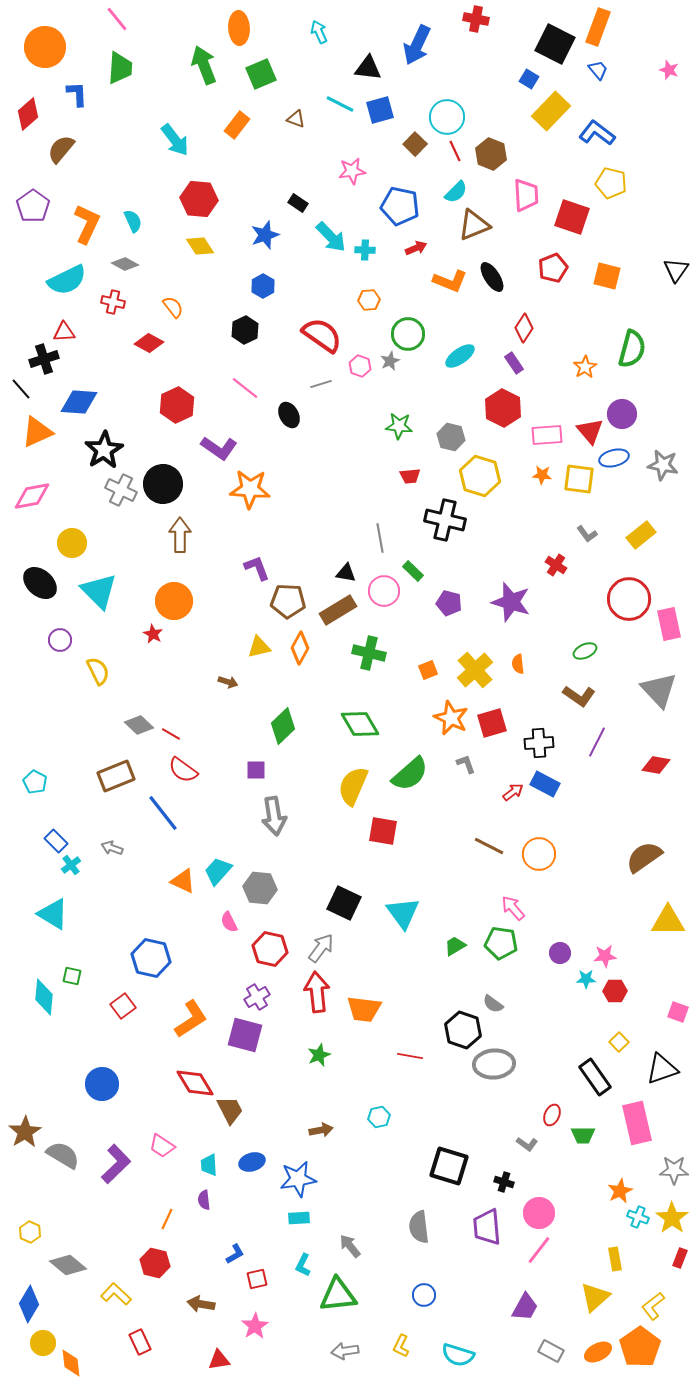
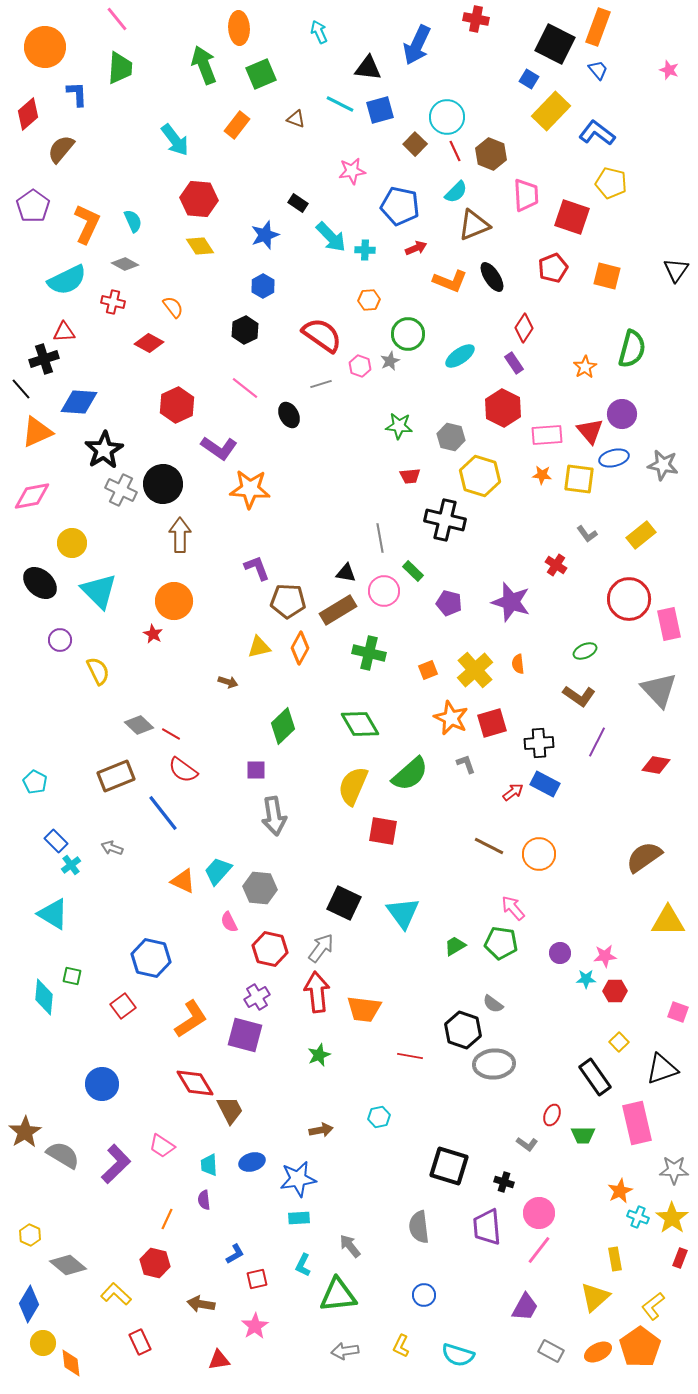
yellow hexagon at (30, 1232): moved 3 px down
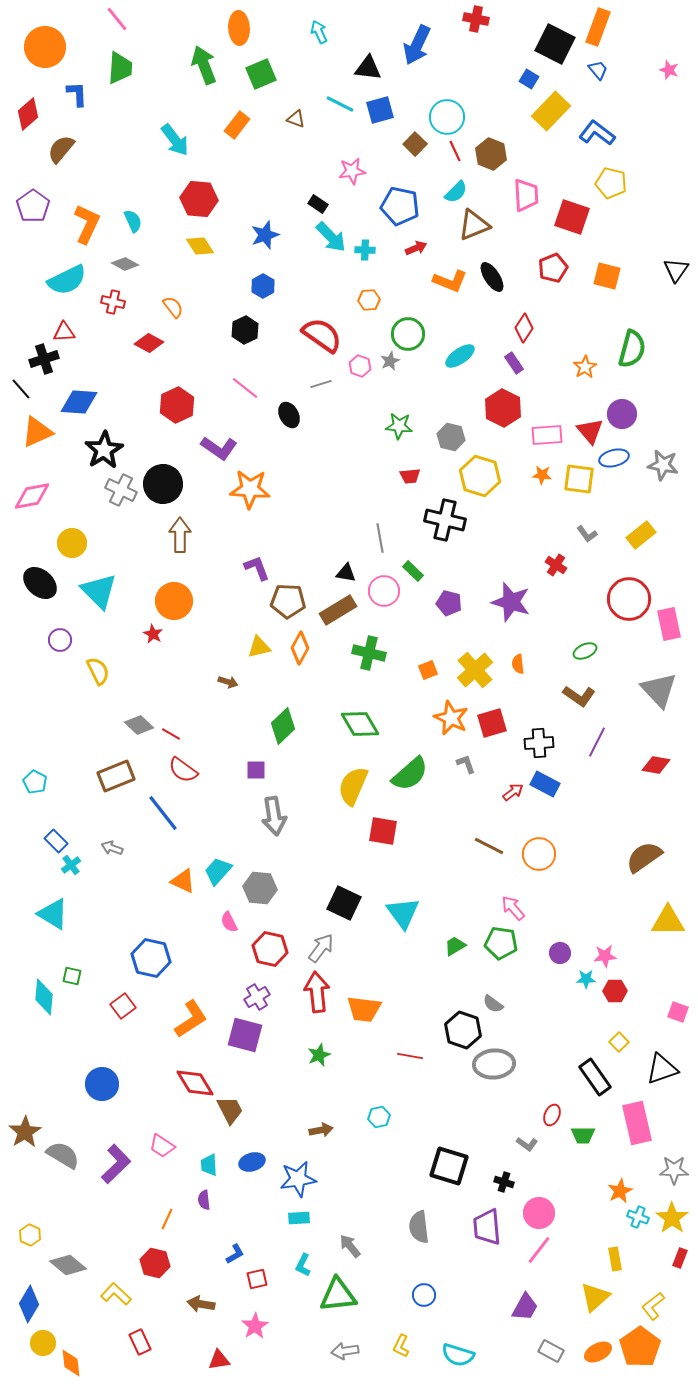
black rectangle at (298, 203): moved 20 px right, 1 px down
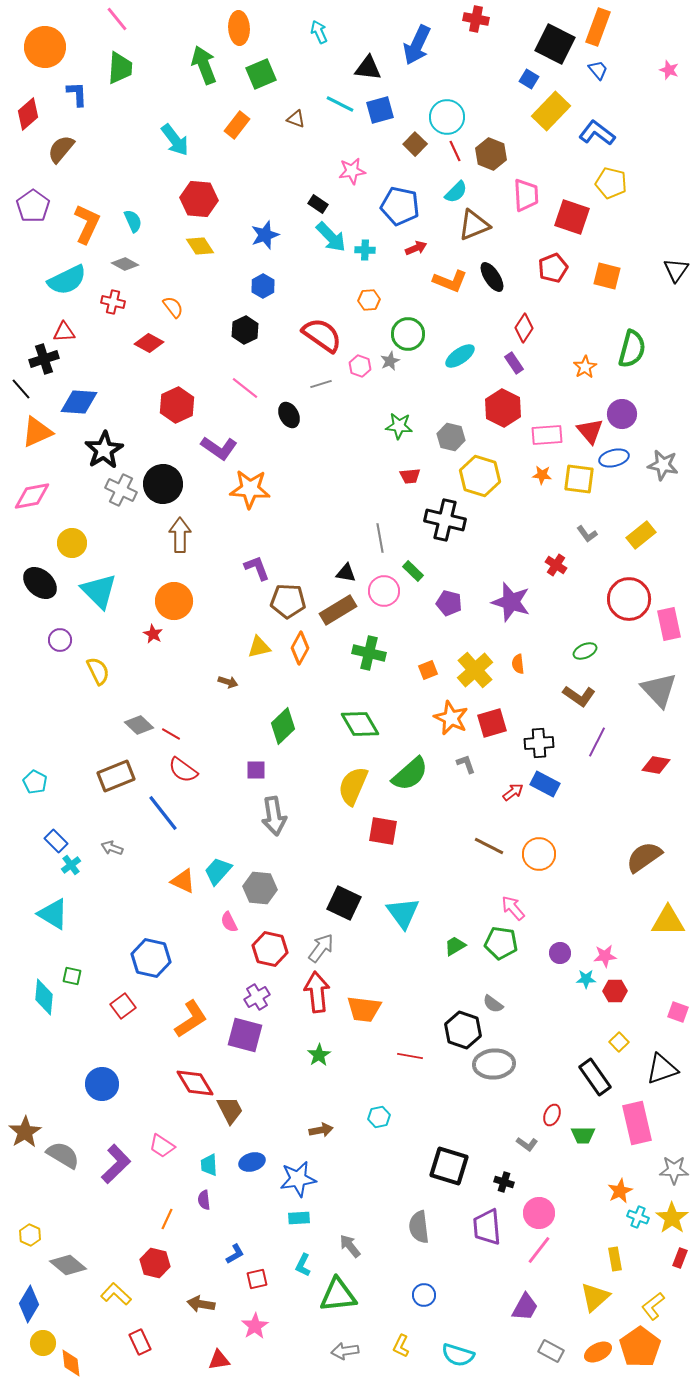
green star at (319, 1055): rotated 10 degrees counterclockwise
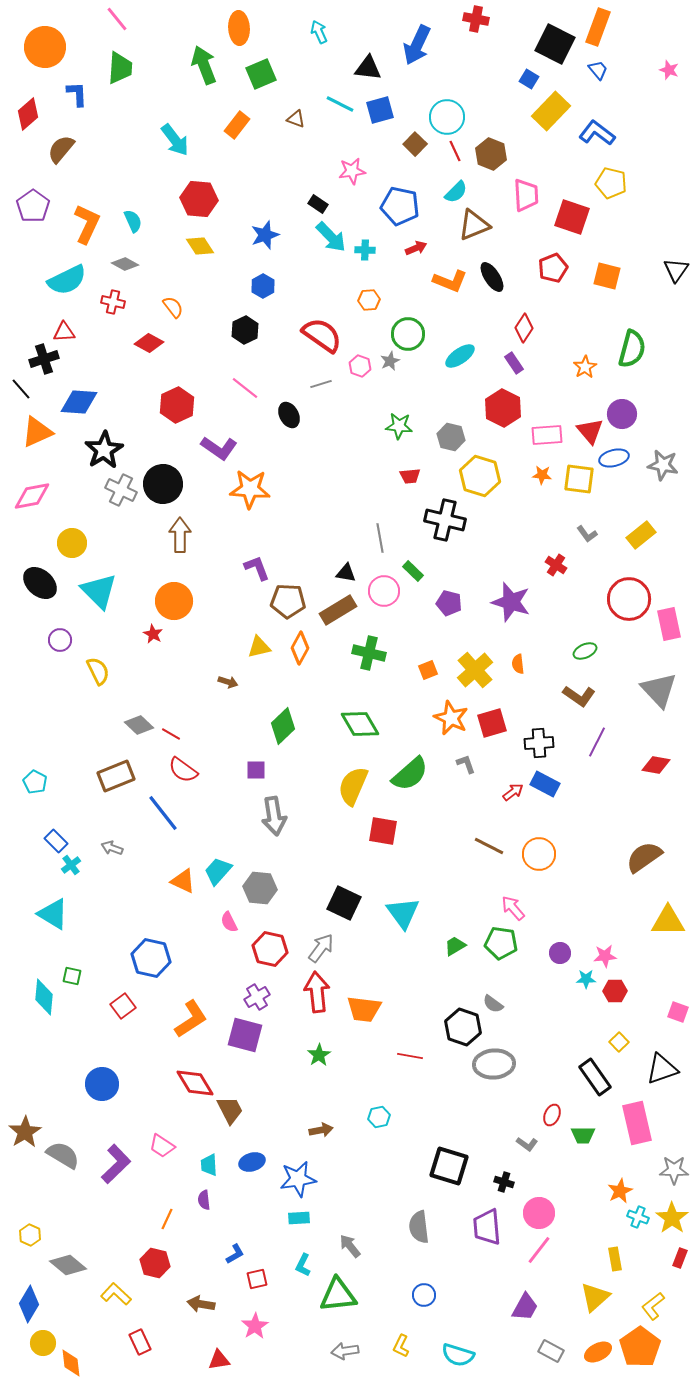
black hexagon at (463, 1030): moved 3 px up
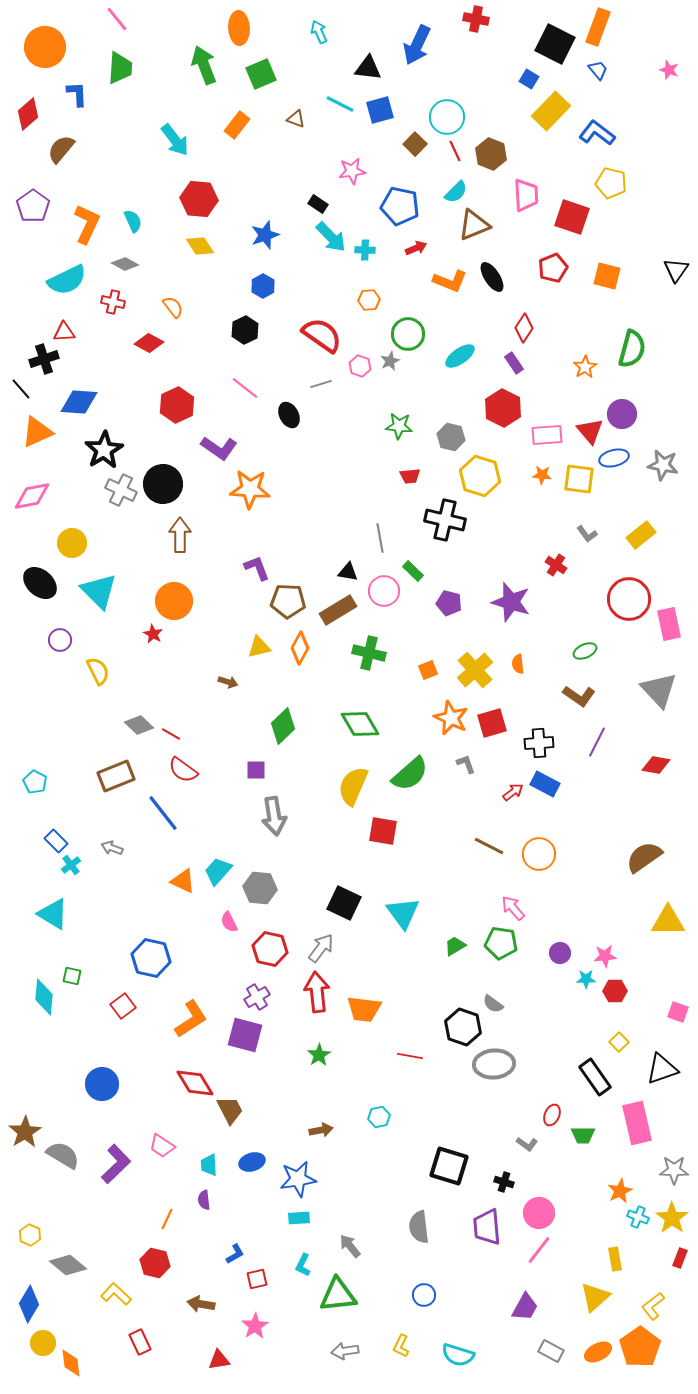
black triangle at (346, 573): moved 2 px right, 1 px up
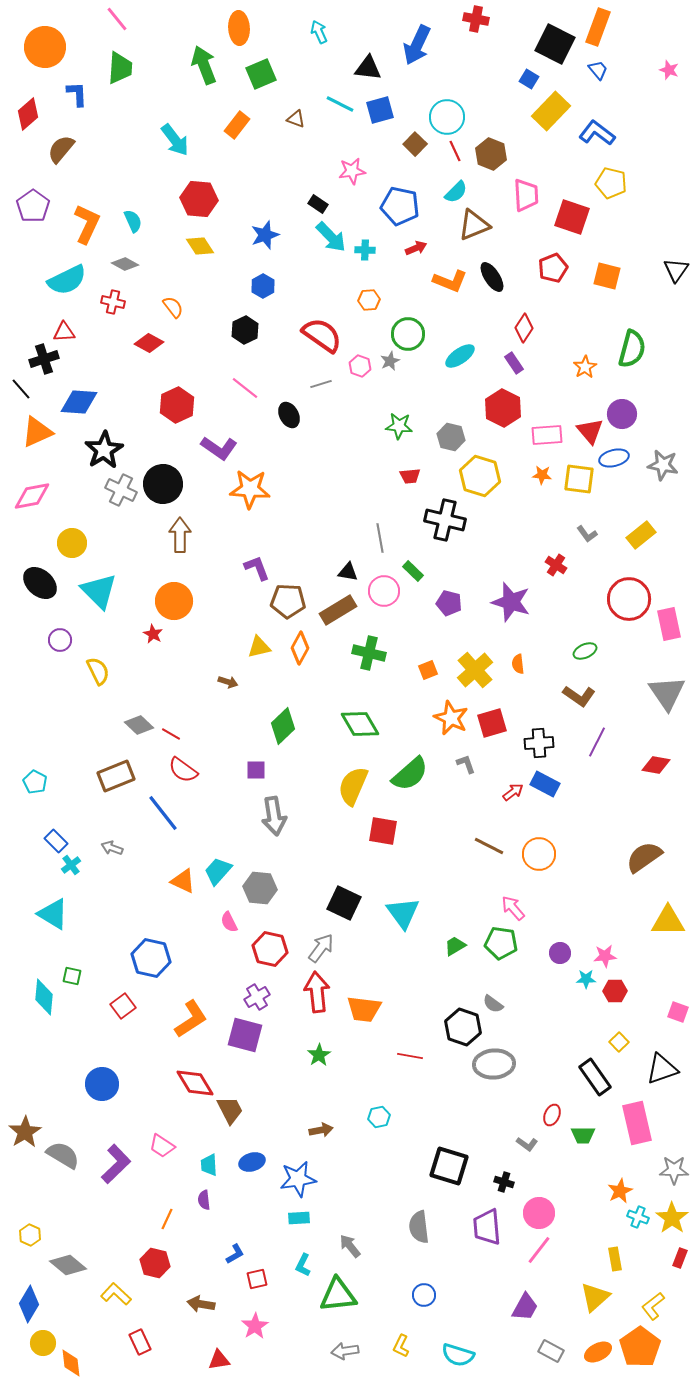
gray triangle at (659, 690): moved 8 px right, 3 px down; rotated 9 degrees clockwise
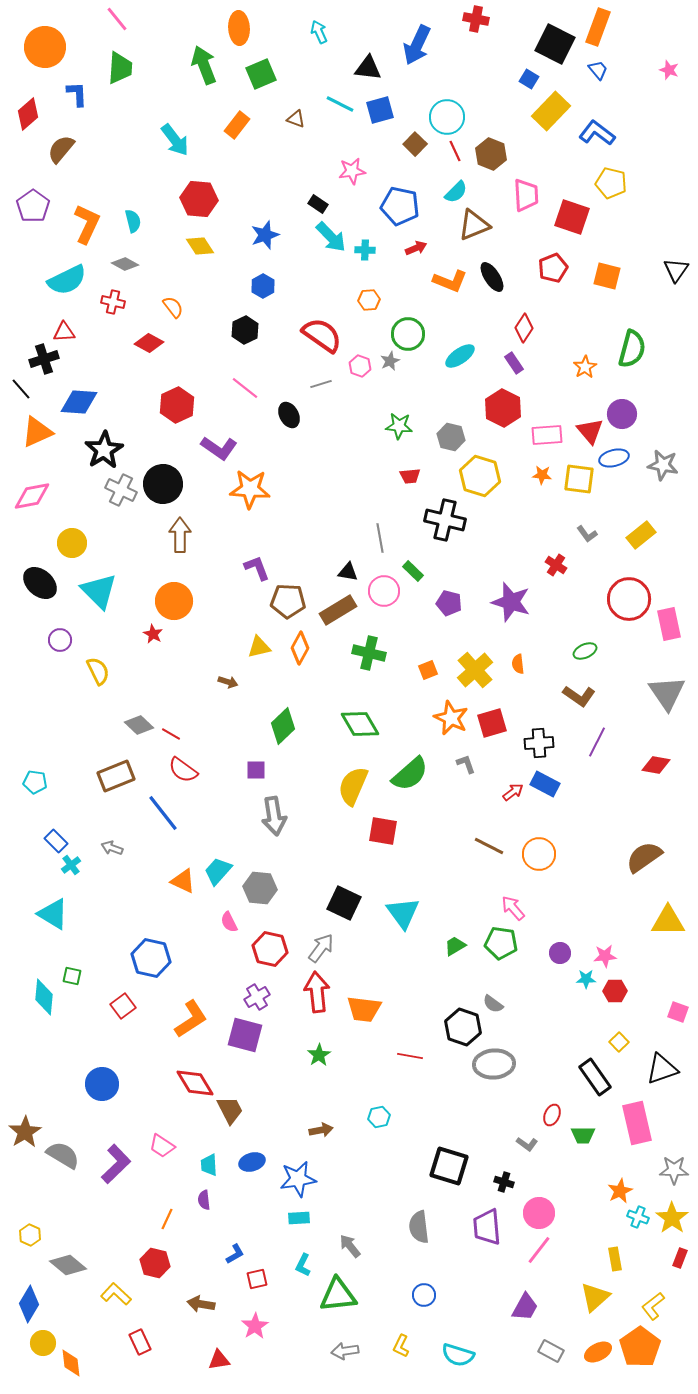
cyan semicircle at (133, 221): rotated 10 degrees clockwise
cyan pentagon at (35, 782): rotated 20 degrees counterclockwise
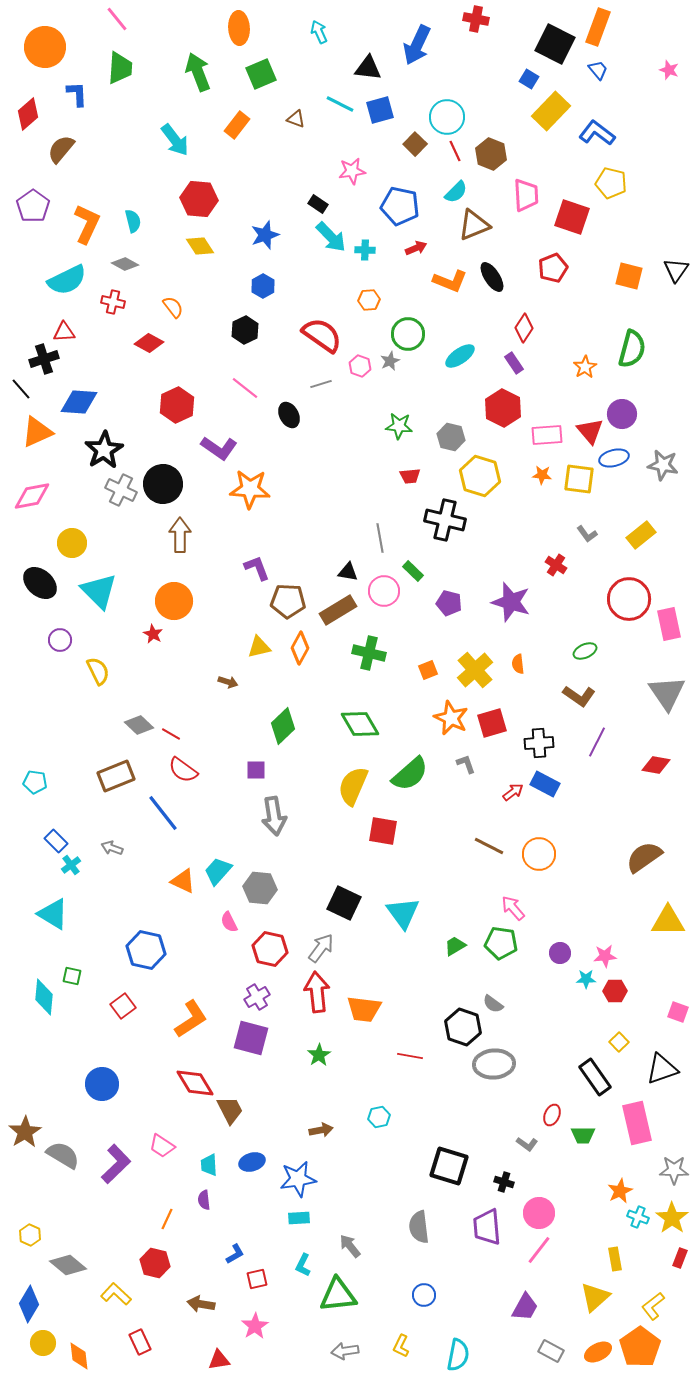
green arrow at (204, 65): moved 6 px left, 7 px down
orange square at (607, 276): moved 22 px right
blue hexagon at (151, 958): moved 5 px left, 8 px up
purple square at (245, 1035): moved 6 px right, 3 px down
cyan semicircle at (458, 1355): rotated 96 degrees counterclockwise
orange diamond at (71, 1363): moved 8 px right, 7 px up
